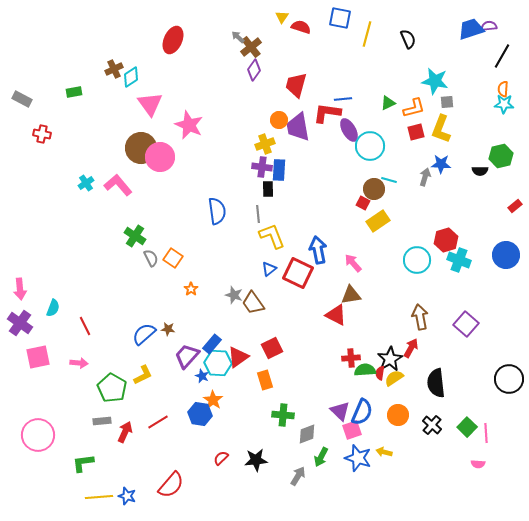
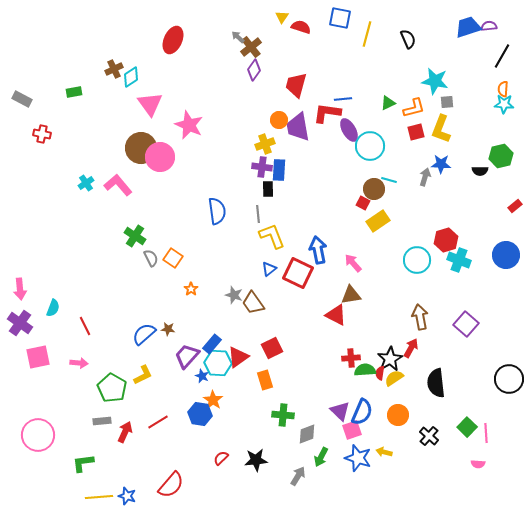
blue trapezoid at (471, 29): moved 3 px left, 2 px up
black cross at (432, 425): moved 3 px left, 11 px down
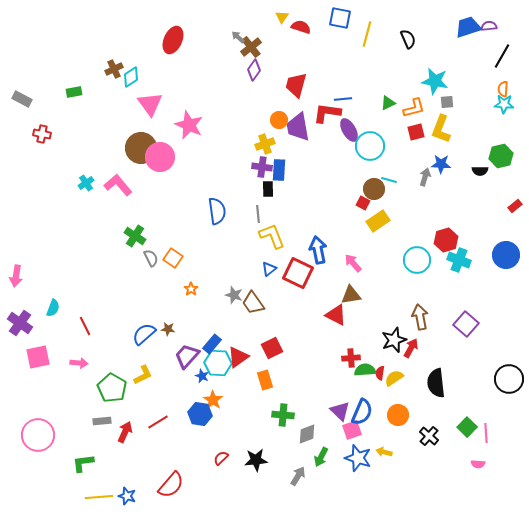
pink arrow at (20, 289): moved 4 px left, 13 px up; rotated 15 degrees clockwise
black star at (390, 359): moved 4 px right, 19 px up; rotated 10 degrees clockwise
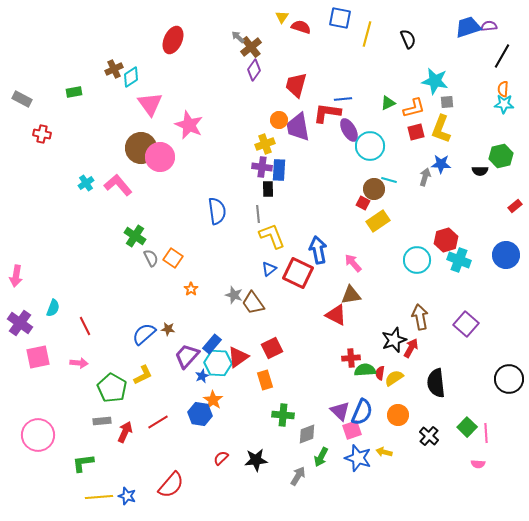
blue star at (202, 376): rotated 24 degrees clockwise
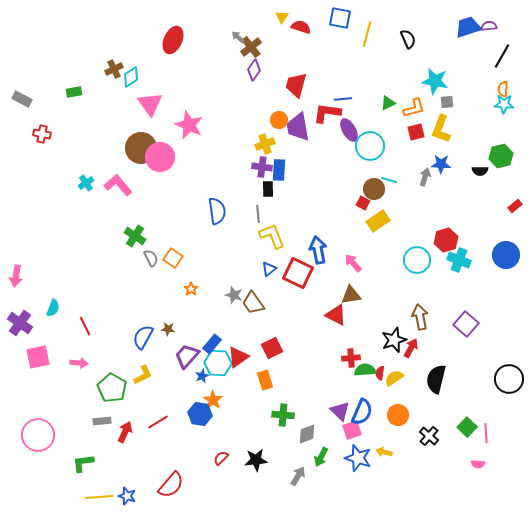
blue semicircle at (144, 334): moved 1 px left, 3 px down; rotated 20 degrees counterclockwise
black semicircle at (436, 383): moved 4 px up; rotated 20 degrees clockwise
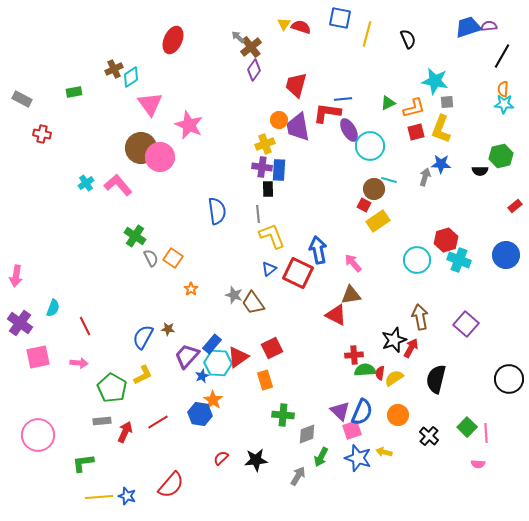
yellow triangle at (282, 17): moved 2 px right, 7 px down
red square at (363, 203): moved 1 px right, 2 px down
red cross at (351, 358): moved 3 px right, 3 px up
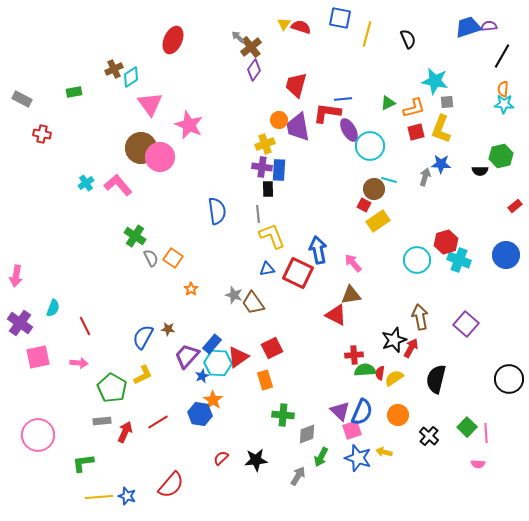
red hexagon at (446, 240): moved 2 px down
blue triangle at (269, 269): moved 2 px left; rotated 28 degrees clockwise
